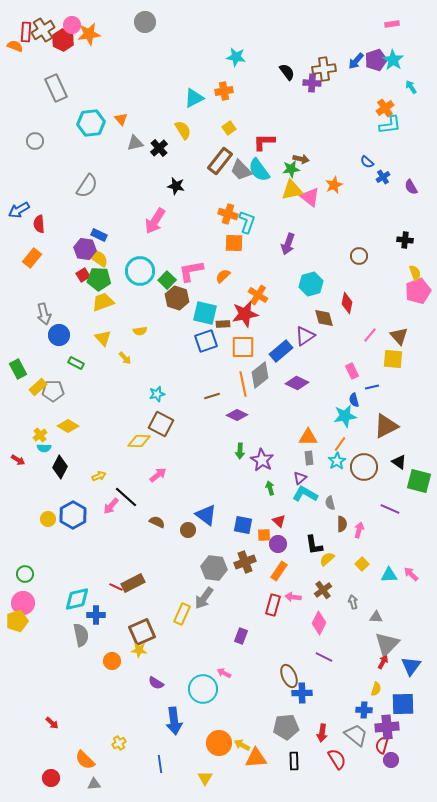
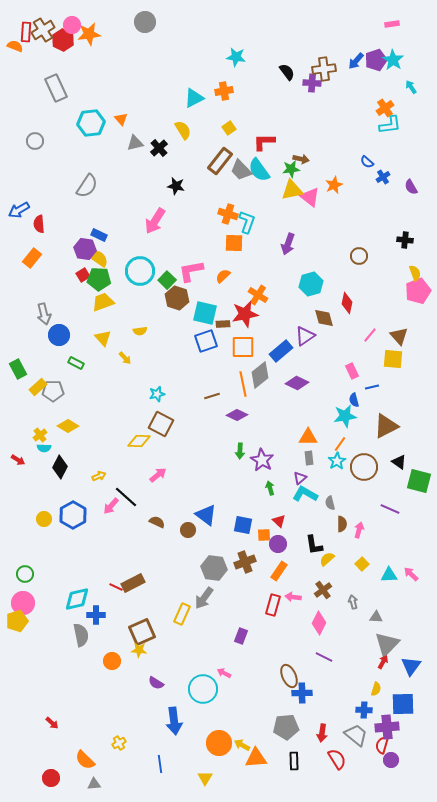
yellow circle at (48, 519): moved 4 px left
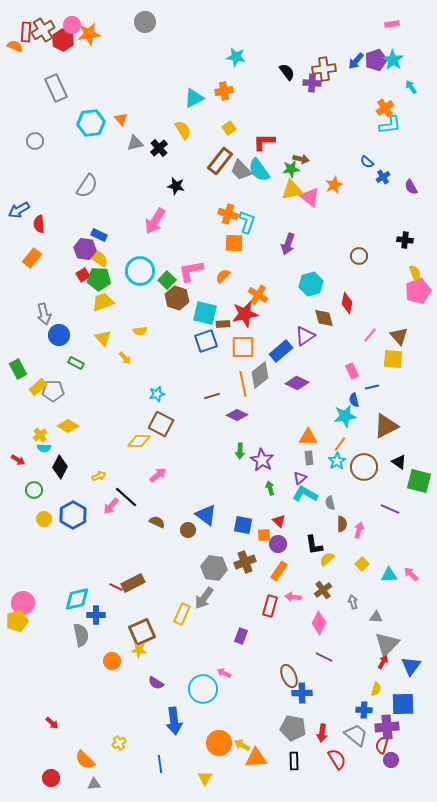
green circle at (25, 574): moved 9 px right, 84 px up
red rectangle at (273, 605): moved 3 px left, 1 px down
gray pentagon at (286, 727): moved 7 px right, 1 px down; rotated 15 degrees clockwise
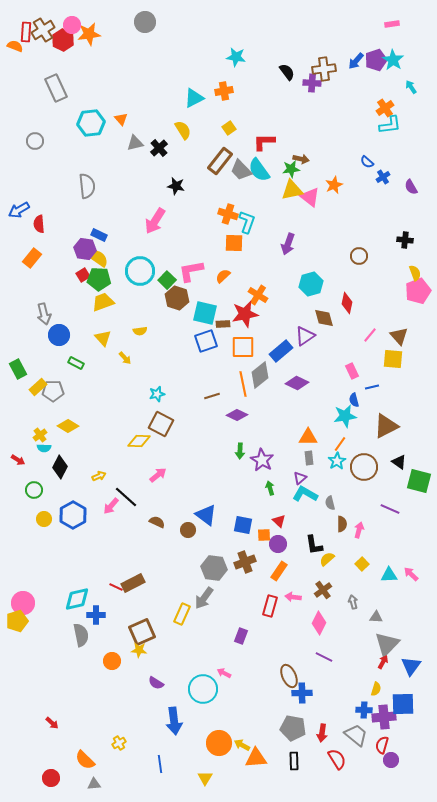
gray semicircle at (87, 186): rotated 40 degrees counterclockwise
purple cross at (387, 727): moved 3 px left, 10 px up
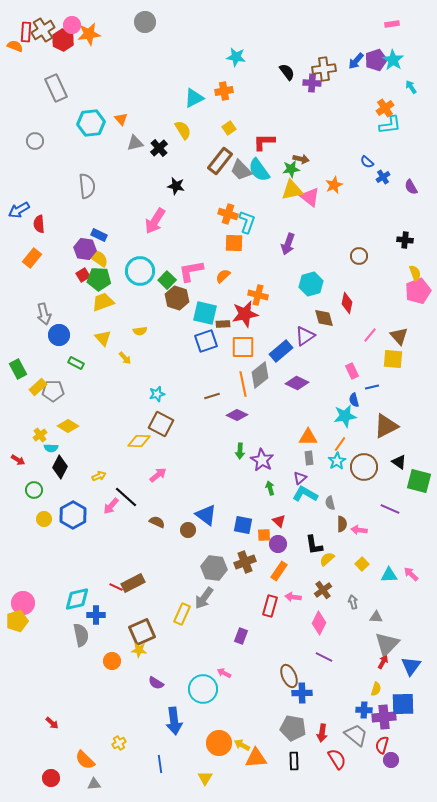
orange cross at (258, 295): rotated 18 degrees counterclockwise
cyan semicircle at (44, 448): moved 7 px right
pink arrow at (359, 530): rotated 98 degrees counterclockwise
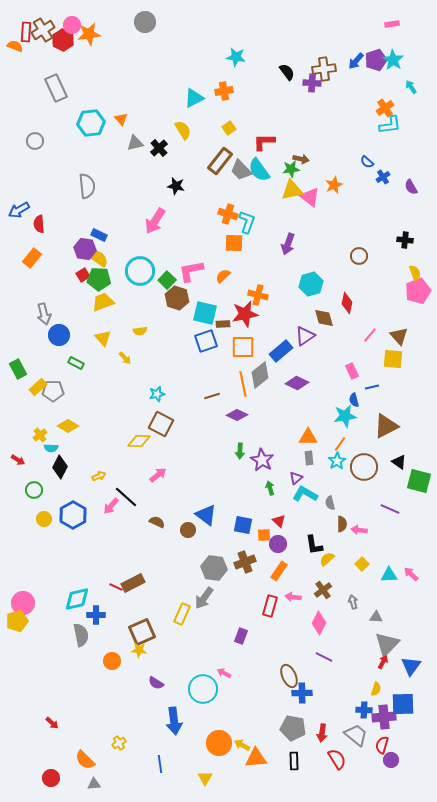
purple triangle at (300, 478): moved 4 px left
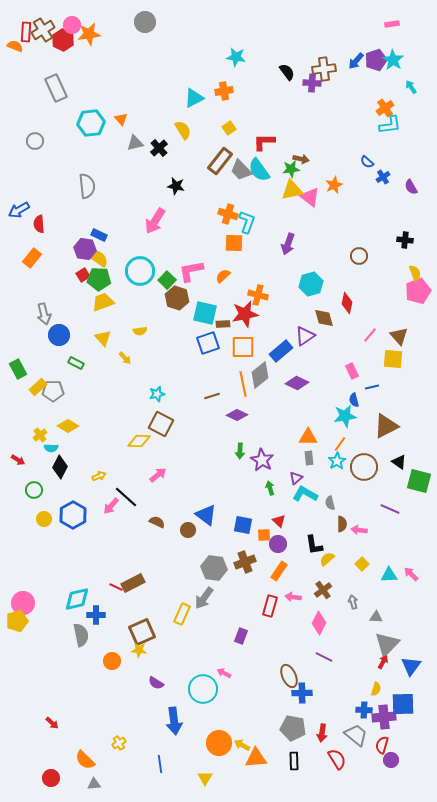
blue square at (206, 341): moved 2 px right, 2 px down
